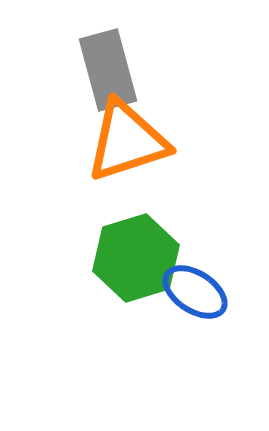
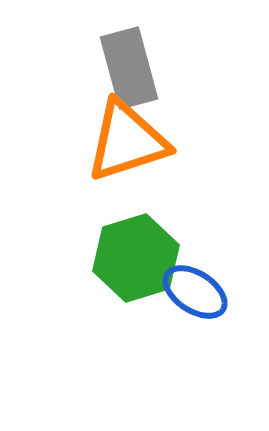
gray rectangle: moved 21 px right, 2 px up
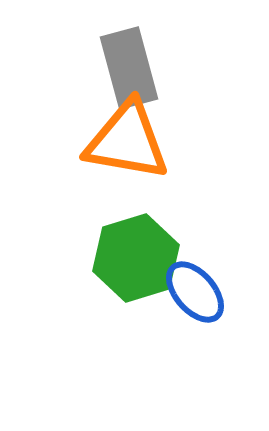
orange triangle: rotated 28 degrees clockwise
blue ellipse: rotated 16 degrees clockwise
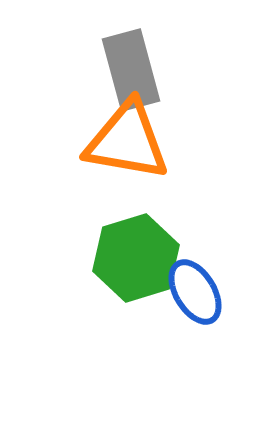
gray rectangle: moved 2 px right, 2 px down
blue ellipse: rotated 10 degrees clockwise
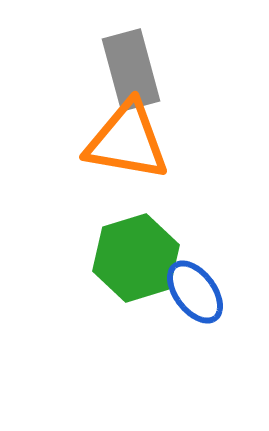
blue ellipse: rotated 6 degrees counterclockwise
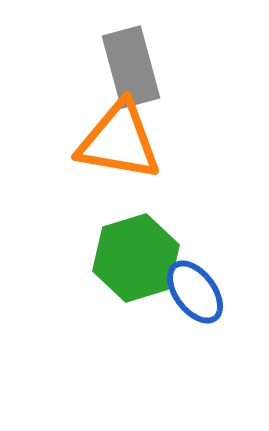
gray rectangle: moved 3 px up
orange triangle: moved 8 px left
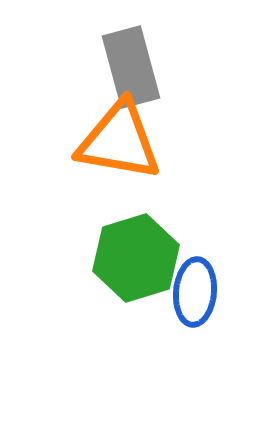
blue ellipse: rotated 42 degrees clockwise
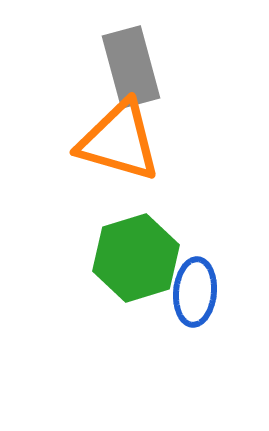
orange triangle: rotated 6 degrees clockwise
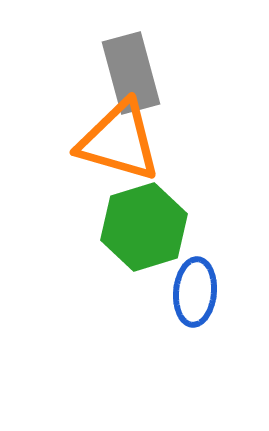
gray rectangle: moved 6 px down
green hexagon: moved 8 px right, 31 px up
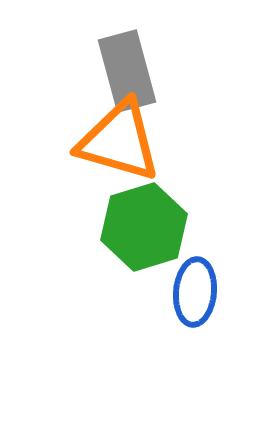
gray rectangle: moved 4 px left, 2 px up
